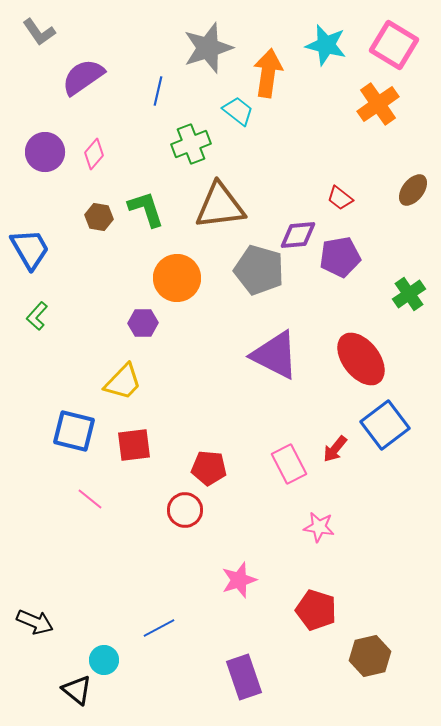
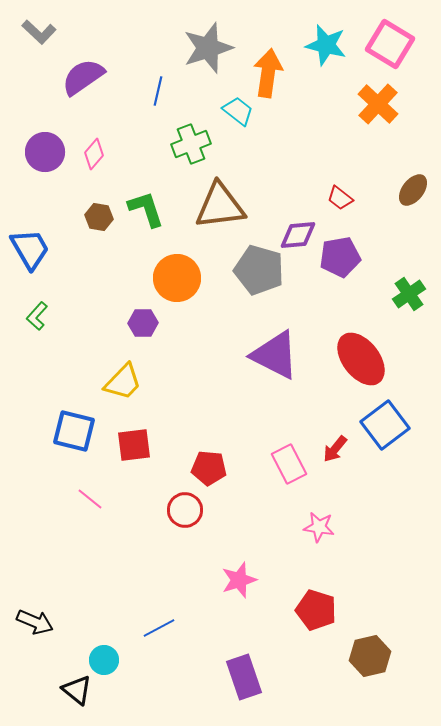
gray L-shape at (39, 32): rotated 12 degrees counterclockwise
pink square at (394, 45): moved 4 px left, 1 px up
orange cross at (378, 104): rotated 12 degrees counterclockwise
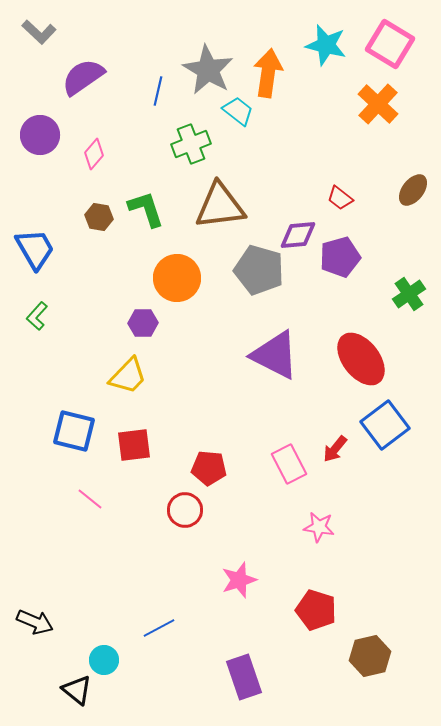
gray star at (208, 48): moved 22 px down; rotated 24 degrees counterclockwise
purple circle at (45, 152): moved 5 px left, 17 px up
blue trapezoid at (30, 249): moved 5 px right
purple pentagon at (340, 257): rotated 6 degrees counterclockwise
yellow trapezoid at (123, 382): moved 5 px right, 6 px up
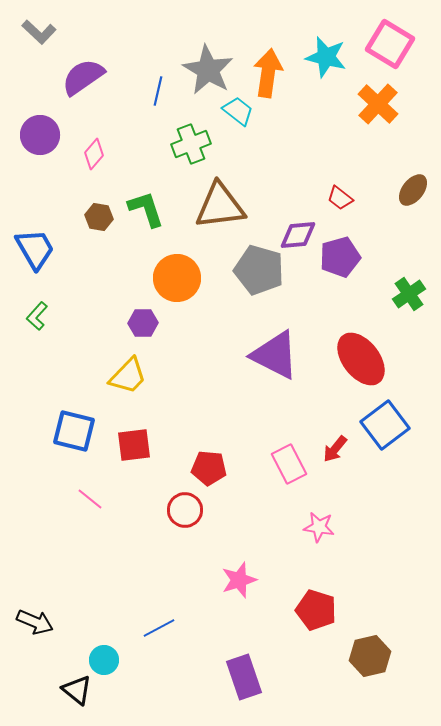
cyan star at (326, 45): moved 12 px down
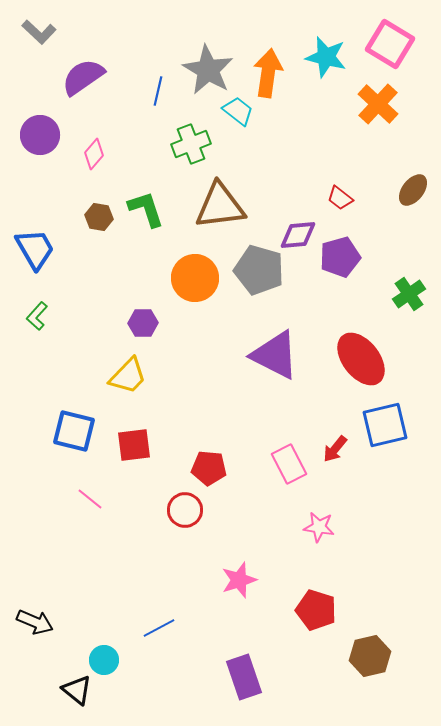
orange circle at (177, 278): moved 18 px right
blue square at (385, 425): rotated 24 degrees clockwise
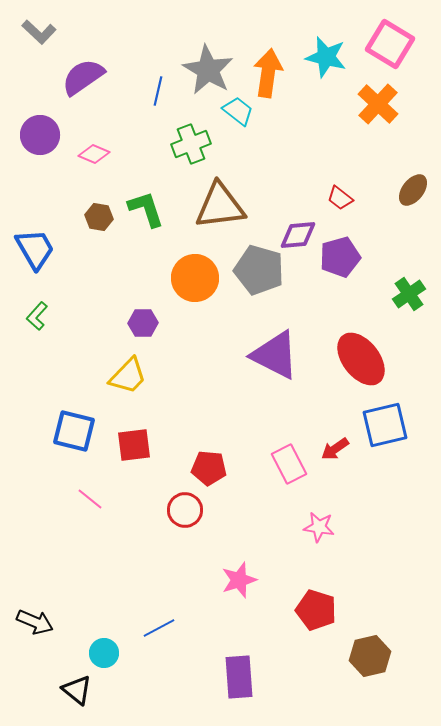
pink diamond at (94, 154): rotated 72 degrees clockwise
red arrow at (335, 449): rotated 16 degrees clockwise
cyan circle at (104, 660): moved 7 px up
purple rectangle at (244, 677): moved 5 px left; rotated 15 degrees clockwise
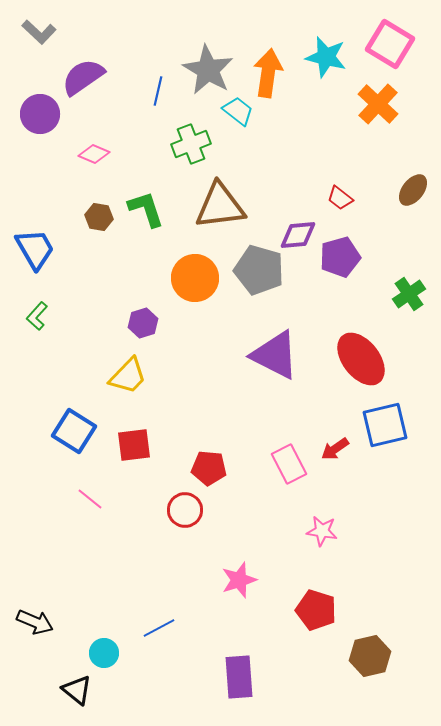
purple circle at (40, 135): moved 21 px up
purple hexagon at (143, 323): rotated 16 degrees counterclockwise
blue square at (74, 431): rotated 18 degrees clockwise
pink star at (319, 527): moved 3 px right, 4 px down
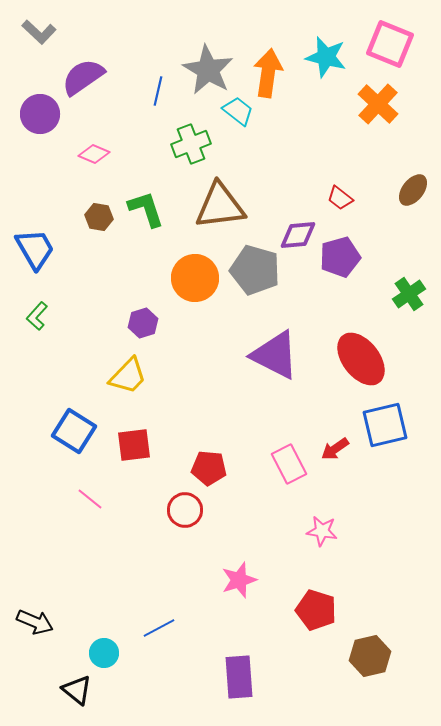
pink square at (390, 44): rotated 9 degrees counterclockwise
gray pentagon at (259, 270): moved 4 px left
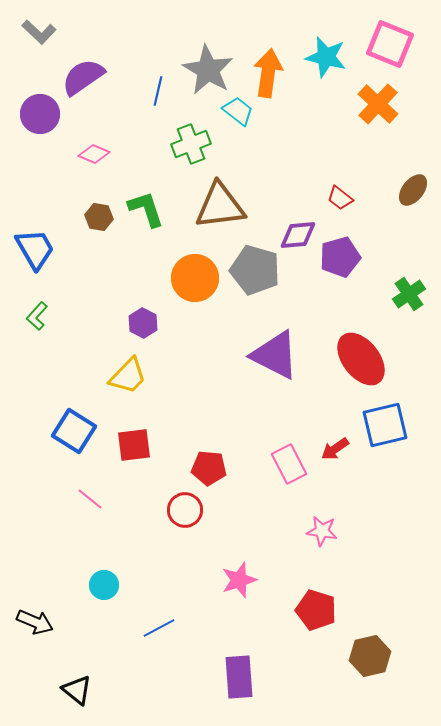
purple hexagon at (143, 323): rotated 16 degrees counterclockwise
cyan circle at (104, 653): moved 68 px up
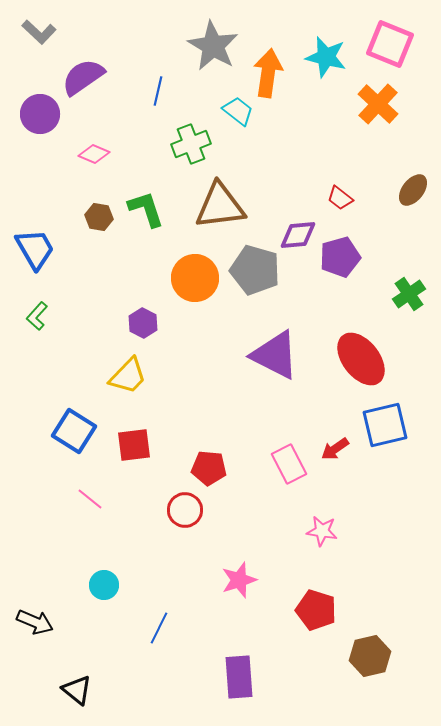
gray star at (208, 70): moved 5 px right, 24 px up
blue line at (159, 628): rotated 36 degrees counterclockwise
